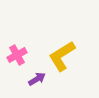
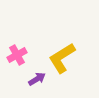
yellow L-shape: moved 2 px down
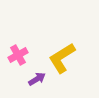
pink cross: moved 1 px right
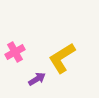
pink cross: moved 3 px left, 3 px up
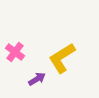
pink cross: rotated 24 degrees counterclockwise
